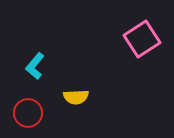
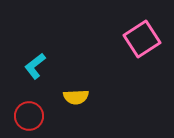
cyan L-shape: rotated 12 degrees clockwise
red circle: moved 1 px right, 3 px down
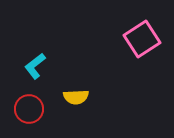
red circle: moved 7 px up
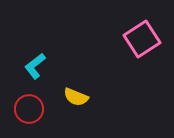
yellow semicircle: rotated 25 degrees clockwise
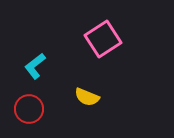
pink square: moved 39 px left
yellow semicircle: moved 11 px right
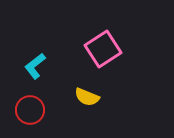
pink square: moved 10 px down
red circle: moved 1 px right, 1 px down
